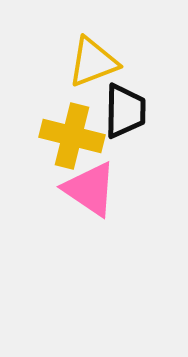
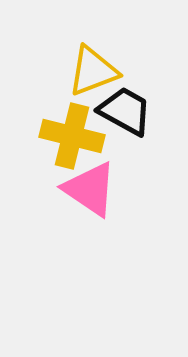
yellow triangle: moved 9 px down
black trapezoid: rotated 62 degrees counterclockwise
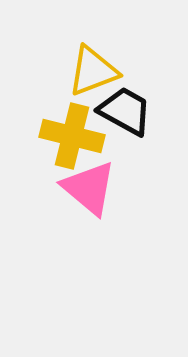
pink triangle: moved 1 px left, 1 px up; rotated 6 degrees clockwise
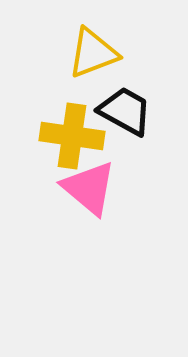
yellow triangle: moved 18 px up
yellow cross: rotated 6 degrees counterclockwise
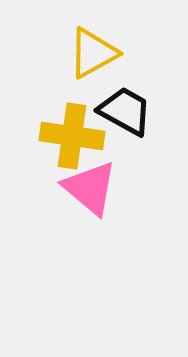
yellow triangle: rotated 8 degrees counterclockwise
pink triangle: moved 1 px right
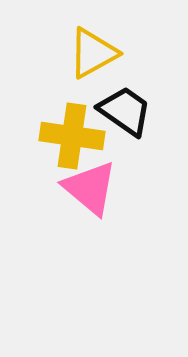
black trapezoid: rotated 6 degrees clockwise
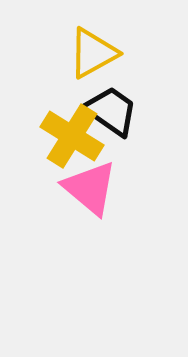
black trapezoid: moved 14 px left
yellow cross: rotated 24 degrees clockwise
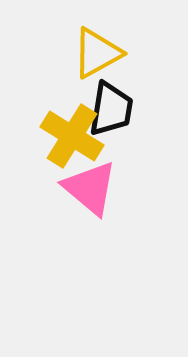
yellow triangle: moved 4 px right
black trapezoid: moved 2 px up; rotated 64 degrees clockwise
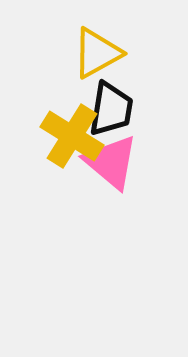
pink triangle: moved 21 px right, 26 px up
